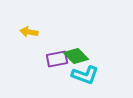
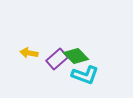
yellow arrow: moved 21 px down
purple rectangle: rotated 30 degrees counterclockwise
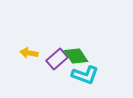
green diamond: rotated 10 degrees clockwise
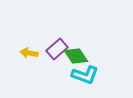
purple rectangle: moved 10 px up
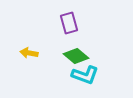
purple rectangle: moved 12 px right, 26 px up; rotated 65 degrees counterclockwise
green diamond: rotated 15 degrees counterclockwise
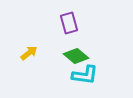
yellow arrow: rotated 132 degrees clockwise
cyan L-shape: rotated 12 degrees counterclockwise
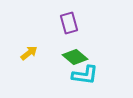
green diamond: moved 1 px left, 1 px down
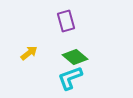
purple rectangle: moved 3 px left, 2 px up
cyan L-shape: moved 15 px left, 3 px down; rotated 152 degrees clockwise
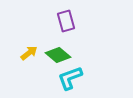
green diamond: moved 17 px left, 2 px up
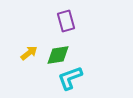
green diamond: rotated 50 degrees counterclockwise
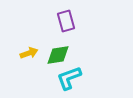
yellow arrow: rotated 18 degrees clockwise
cyan L-shape: moved 1 px left
